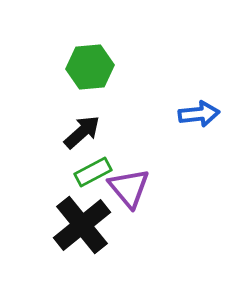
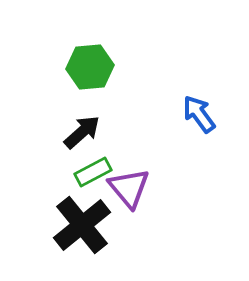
blue arrow: rotated 120 degrees counterclockwise
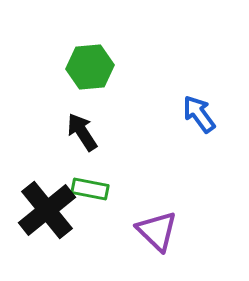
black arrow: rotated 81 degrees counterclockwise
green rectangle: moved 3 px left, 17 px down; rotated 39 degrees clockwise
purple triangle: moved 28 px right, 43 px down; rotated 6 degrees counterclockwise
black cross: moved 35 px left, 15 px up
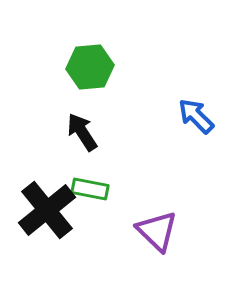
blue arrow: moved 3 px left, 2 px down; rotated 9 degrees counterclockwise
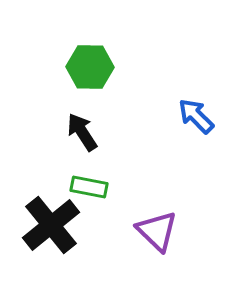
green hexagon: rotated 6 degrees clockwise
green rectangle: moved 1 px left, 2 px up
black cross: moved 4 px right, 15 px down
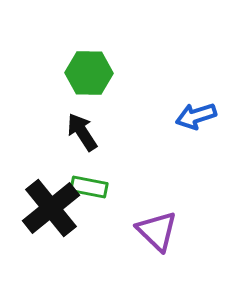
green hexagon: moved 1 px left, 6 px down
blue arrow: rotated 63 degrees counterclockwise
black cross: moved 17 px up
